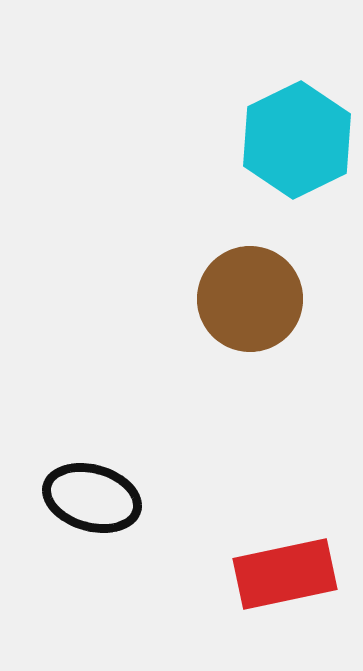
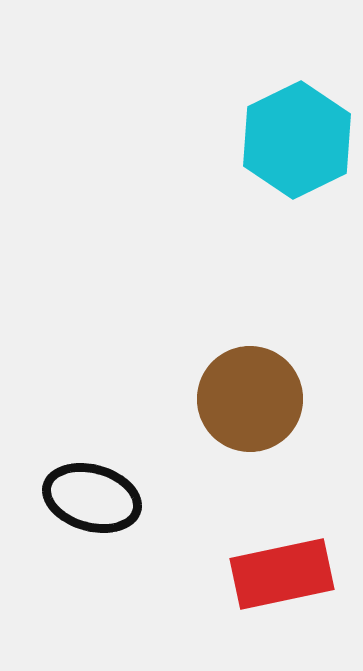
brown circle: moved 100 px down
red rectangle: moved 3 px left
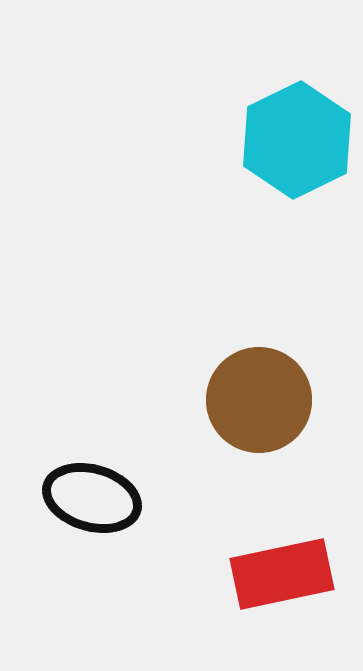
brown circle: moved 9 px right, 1 px down
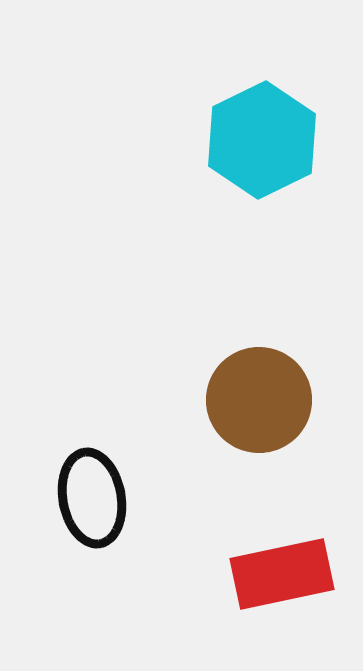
cyan hexagon: moved 35 px left
black ellipse: rotated 64 degrees clockwise
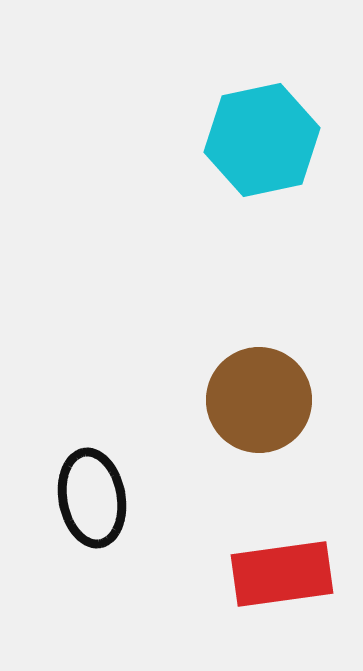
cyan hexagon: rotated 14 degrees clockwise
red rectangle: rotated 4 degrees clockwise
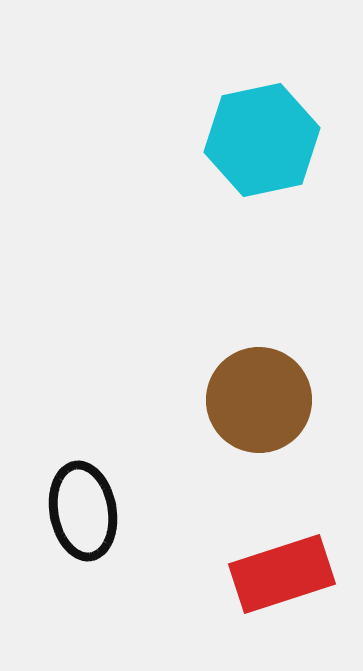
black ellipse: moved 9 px left, 13 px down
red rectangle: rotated 10 degrees counterclockwise
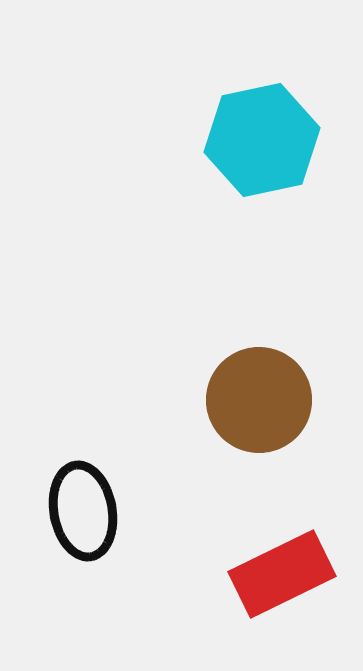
red rectangle: rotated 8 degrees counterclockwise
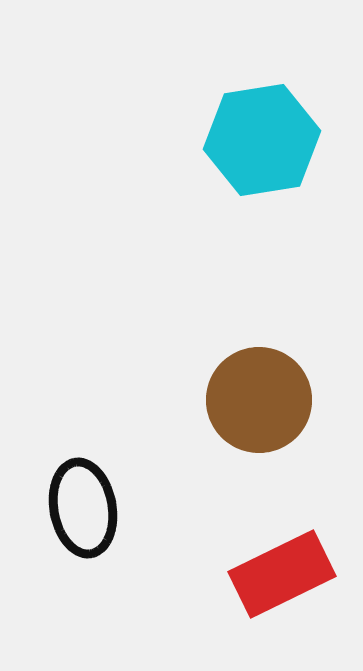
cyan hexagon: rotated 3 degrees clockwise
black ellipse: moved 3 px up
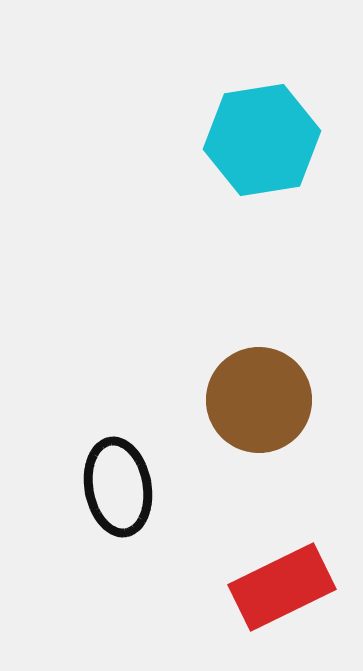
black ellipse: moved 35 px right, 21 px up
red rectangle: moved 13 px down
